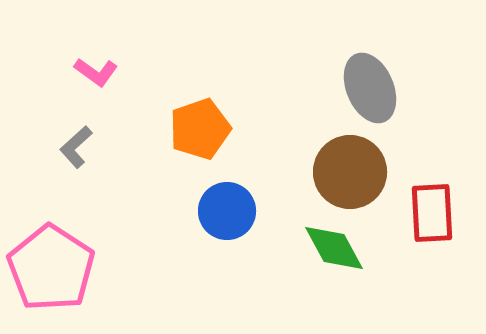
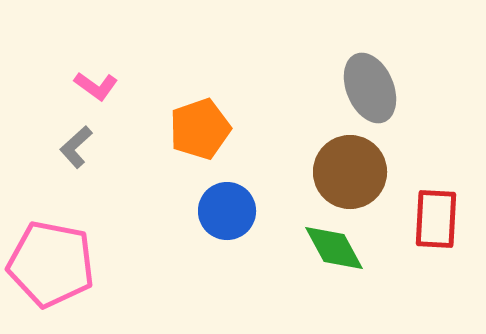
pink L-shape: moved 14 px down
red rectangle: moved 4 px right, 6 px down; rotated 6 degrees clockwise
pink pentagon: moved 4 px up; rotated 22 degrees counterclockwise
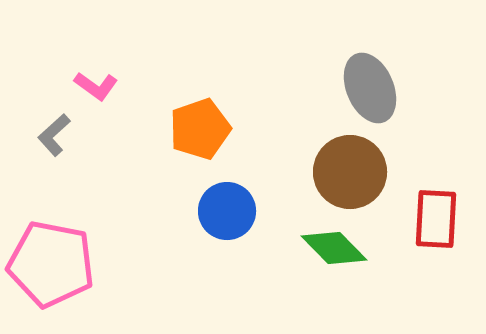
gray L-shape: moved 22 px left, 12 px up
green diamond: rotated 16 degrees counterclockwise
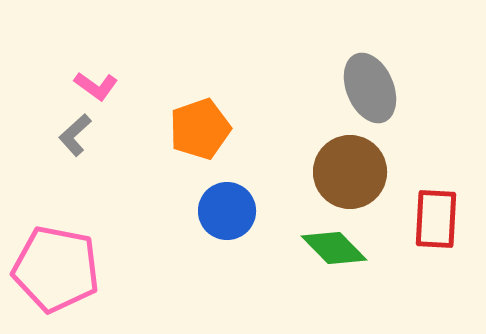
gray L-shape: moved 21 px right
pink pentagon: moved 5 px right, 5 px down
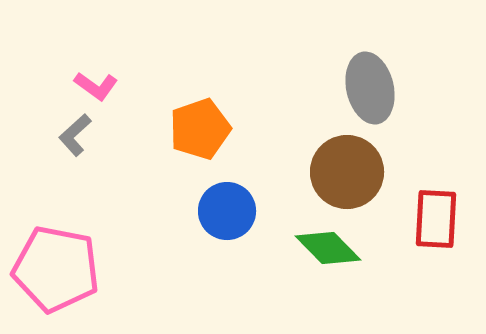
gray ellipse: rotated 10 degrees clockwise
brown circle: moved 3 px left
green diamond: moved 6 px left
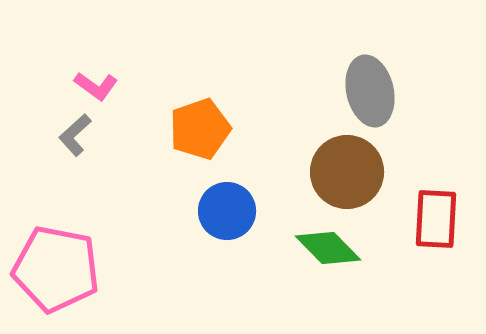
gray ellipse: moved 3 px down
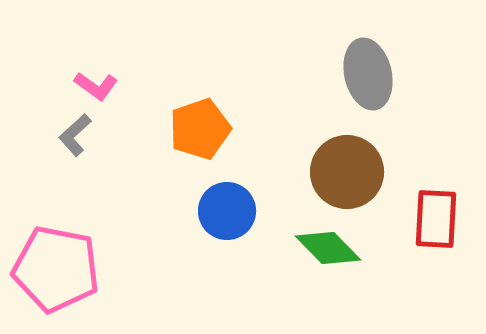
gray ellipse: moved 2 px left, 17 px up
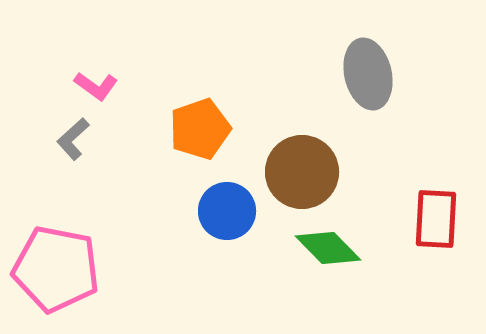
gray L-shape: moved 2 px left, 4 px down
brown circle: moved 45 px left
